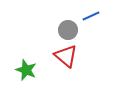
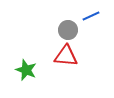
red triangle: rotated 35 degrees counterclockwise
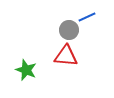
blue line: moved 4 px left, 1 px down
gray circle: moved 1 px right
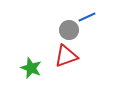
red triangle: rotated 25 degrees counterclockwise
green star: moved 5 px right, 2 px up
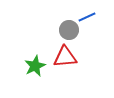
red triangle: moved 1 px left, 1 px down; rotated 15 degrees clockwise
green star: moved 4 px right, 2 px up; rotated 25 degrees clockwise
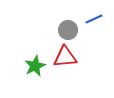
blue line: moved 7 px right, 2 px down
gray circle: moved 1 px left
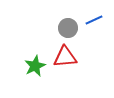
blue line: moved 1 px down
gray circle: moved 2 px up
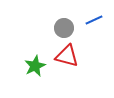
gray circle: moved 4 px left
red triangle: moved 2 px right, 1 px up; rotated 20 degrees clockwise
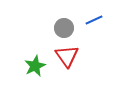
red triangle: rotated 40 degrees clockwise
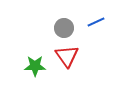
blue line: moved 2 px right, 2 px down
green star: rotated 25 degrees clockwise
